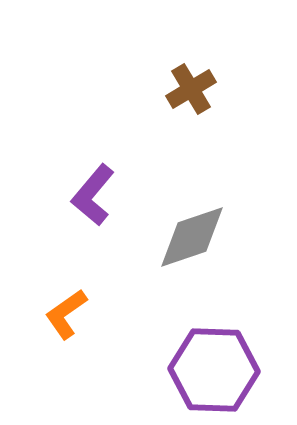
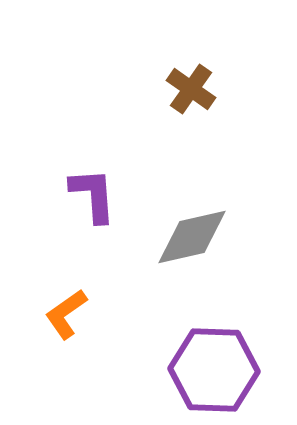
brown cross: rotated 24 degrees counterclockwise
purple L-shape: rotated 136 degrees clockwise
gray diamond: rotated 6 degrees clockwise
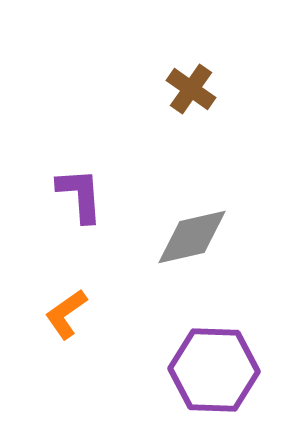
purple L-shape: moved 13 px left
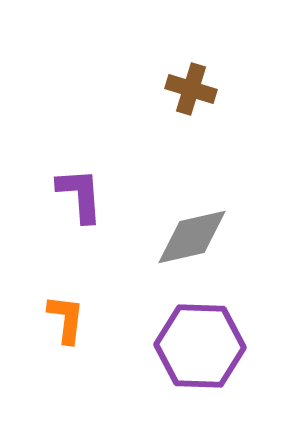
brown cross: rotated 18 degrees counterclockwise
orange L-shape: moved 5 px down; rotated 132 degrees clockwise
purple hexagon: moved 14 px left, 24 px up
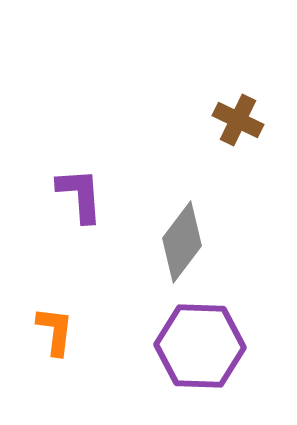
brown cross: moved 47 px right, 31 px down; rotated 9 degrees clockwise
gray diamond: moved 10 px left, 5 px down; rotated 40 degrees counterclockwise
orange L-shape: moved 11 px left, 12 px down
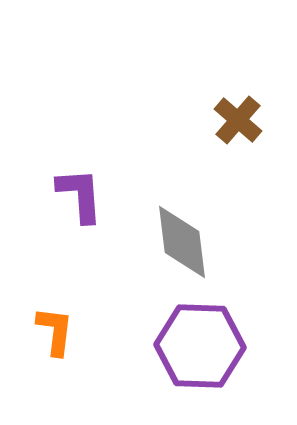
brown cross: rotated 15 degrees clockwise
gray diamond: rotated 44 degrees counterclockwise
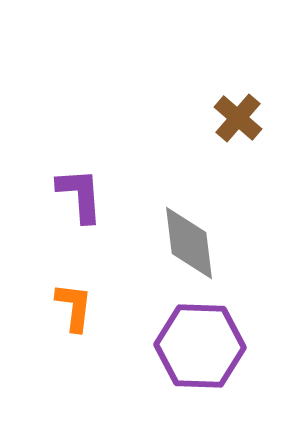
brown cross: moved 2 px up
gray diamond: moved 7 px right, 1 px down
orange L-shape: moved 19 px right, 24 px up
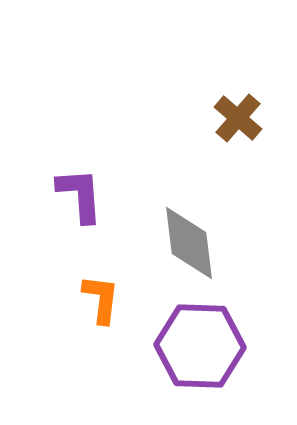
orange L-shape: moved 27 px right, 8 px up
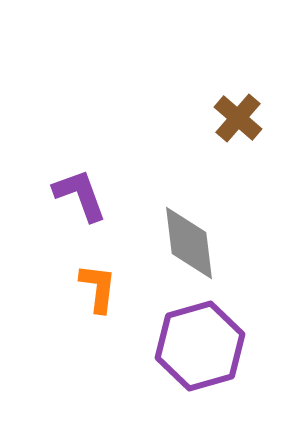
purple L-shape: rotated 16 degrees counterclockwise
orange L-shape: moved 3 px left, 11 px up
purple hexagon: rotated 18 degrees counterclockwise
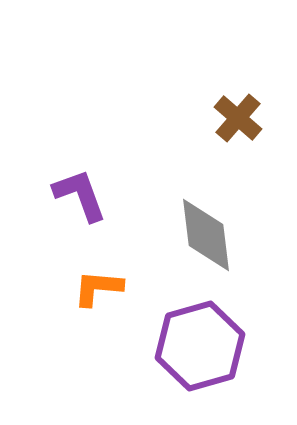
gray diamond: moved 17 px right, 8 px up
orange L-shape: rotated 92 degrees counterclockwise
